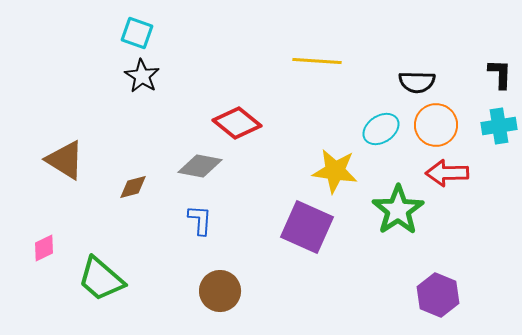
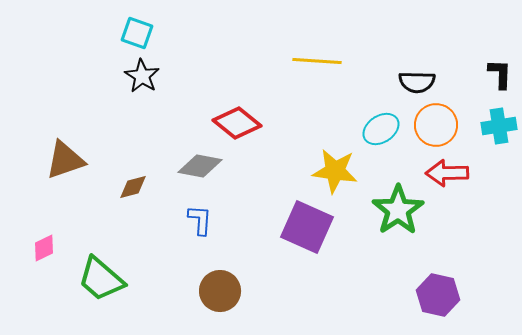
brown triangle: rotated 51 degrees counterclockwise
purple hexagon: rotated 9 degrees counterclockwise
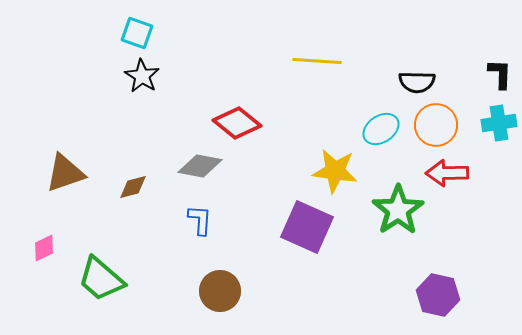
cyan cross: moved 3 px up
brown triangle: moved 13 px down
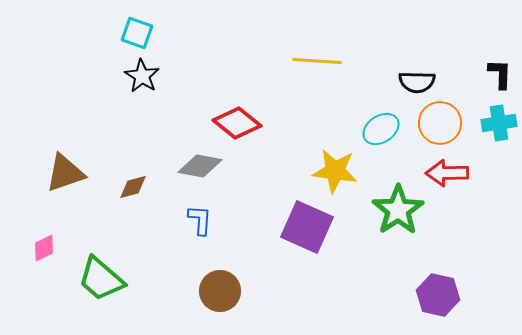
orange circle: moved 4 px right, 2 px up
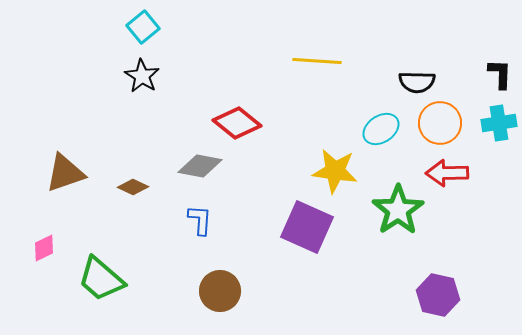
cyan square: moved 6 px right, 6 px up; rotated 32 degrees clockwise
brown diamond: rotated 40 degrees clockwise
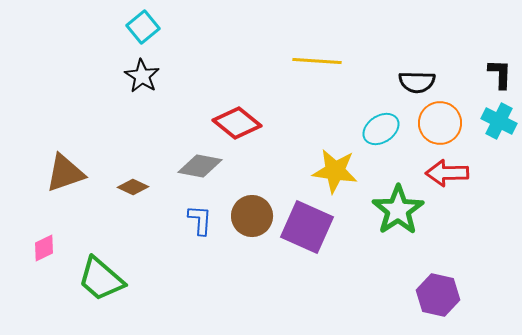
cyan cross: moved 2 px up; rotated 36 degrees clockwise
brown circle: moved 32 px right, 75 px up
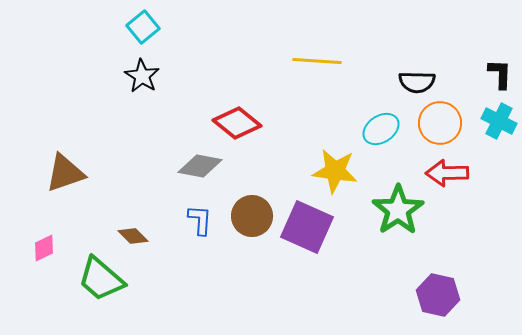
brown diamond: moved 49 px down; rotated 20 degrees clockwise
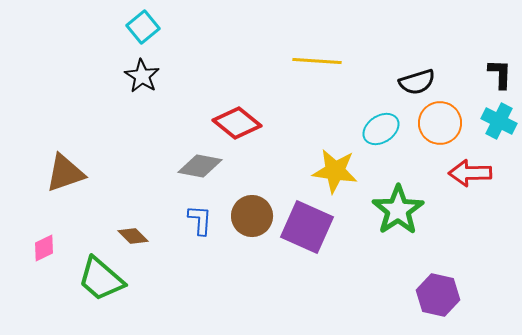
black semicircle: rotated 18 degrees counterclockwise
red arrow: moved 23 px right
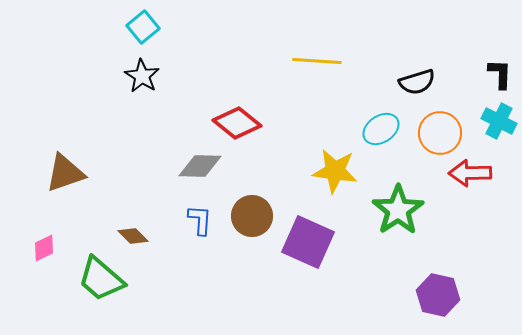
orange circle: moved 10 px down
gray diamond: rotated 9 degrees counterclockwise
purple square: moved 1 px right, 15 px down
